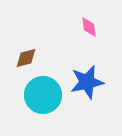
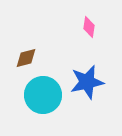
pink diamond: rotated 15 degrees clockwise
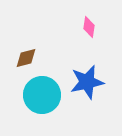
cyan circle: moved 1 px left
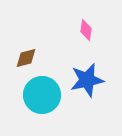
pink diamond: moved 3 px left, 3 px down
blue star: moved 2 px up
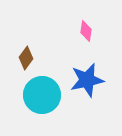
pink diamond: moved 1 px down
brown diamond: rotated 40 degrees counterclockwise
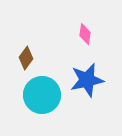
pink diamond: moved 1 px left, 3 px down
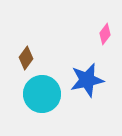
pink diamond: moved 20 px right; rotated 30 degrees clockwise
cyan circle: moved 1 px up
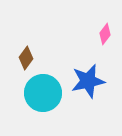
blue star: moved 1 px right, 1 px down
cyan circle: moved 1 px right, 1 px up
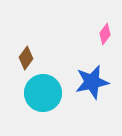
blue star: moved 4 px right, 1 px down
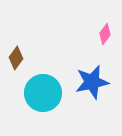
brown diamond: moved 10 px left
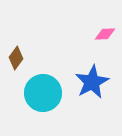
pink diamond: rotated 50 degrees clockwise
blue star: rotated 16 degrees counterclockwise
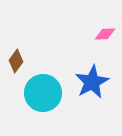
brown diamond: moved 3 px down
